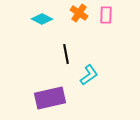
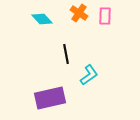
pink rectangle: moved 1 px left, 1 px down
cyan diamond: rotated 20 degrees clockwise
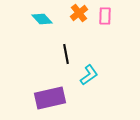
orange cross: rotated 18 degrees clockwise
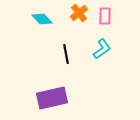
cyan L-shape: moved 13 px right, 26 px up
purple rectangle: moved 2 px right
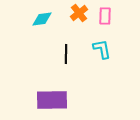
cyan diamond: rotated 55 degrees counterclockwise
cyan L-shape: rotated 65 degrees counterclockwise
black line: rotated 12 degrees clockwise
purple rectangle: moved 2 px down; rotated 12 degrees clockwise
